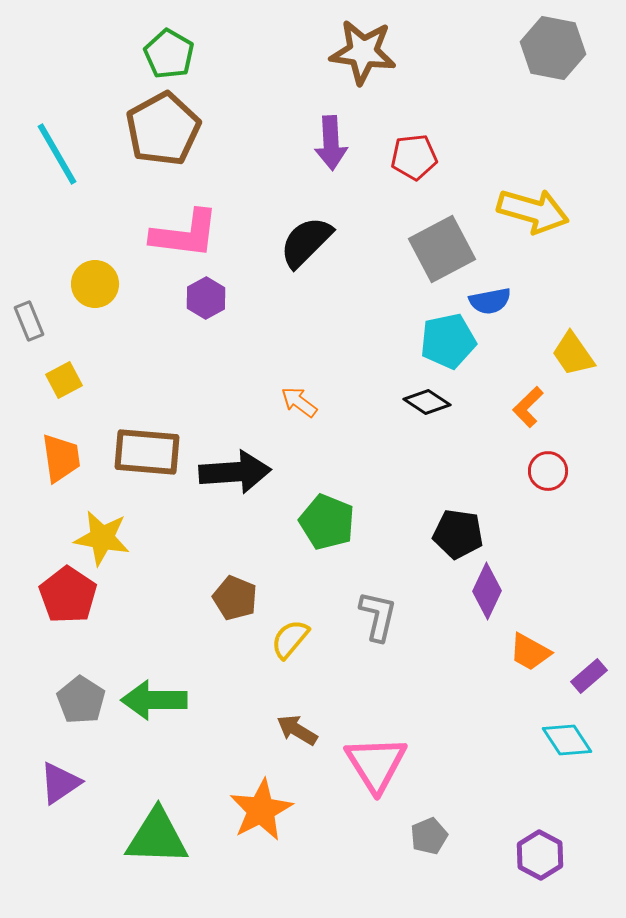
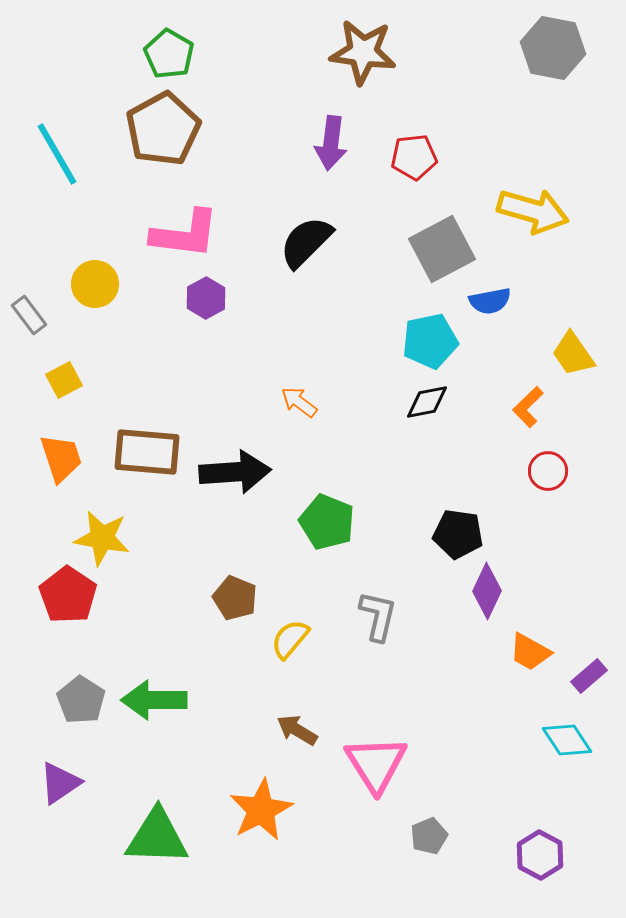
purple arrow at (331, 143): rotated 10 degrees clockwise
gray rectangle at (29, 321): moved 6 px up; rotated 15 degrees counterclockwise
cyan pentagon at (448, 341): moved 18 px left
black diamond at (427, 402): rotated 45 degrees counterclockwise
orange trapezoid at (61, 458): rotated 10 degrees counterclockwise
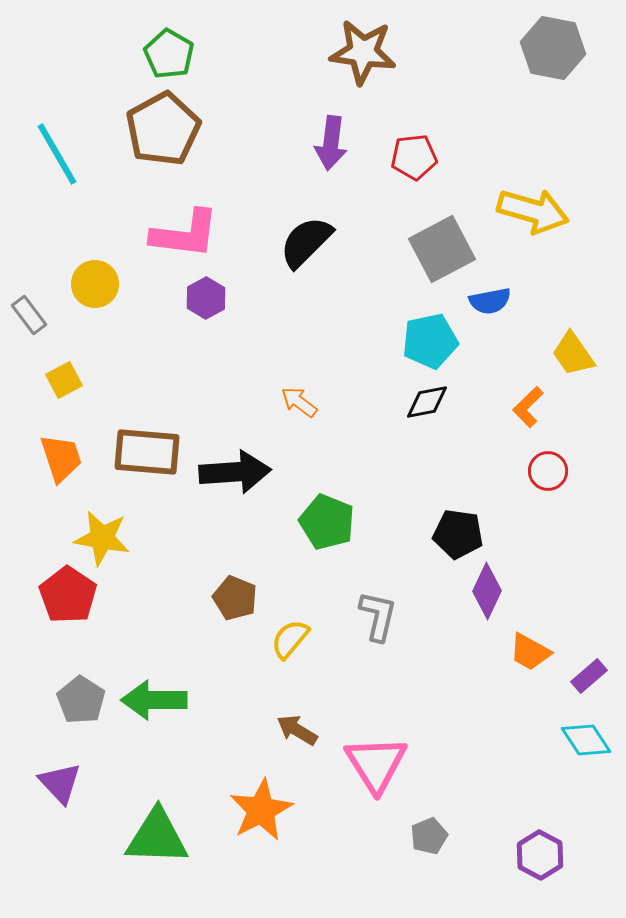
cyan diamond at (567, 740): moved 19 px right
purple triangle at (60, 783): rotated 39 degrees counterclockwise
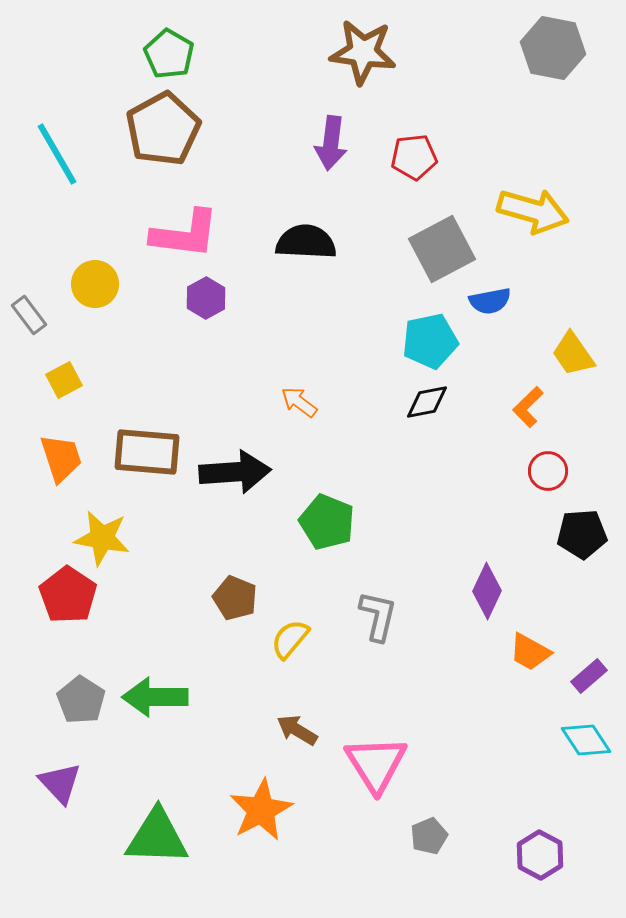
black semicircle at (306, 242): rotated 48 degrees clockwise
black pentagon at (458, 534): moved 124 px right; rotated 12 degrees counterclockwise
green arrow at (154, 700): moved 1 px right, 3 px up
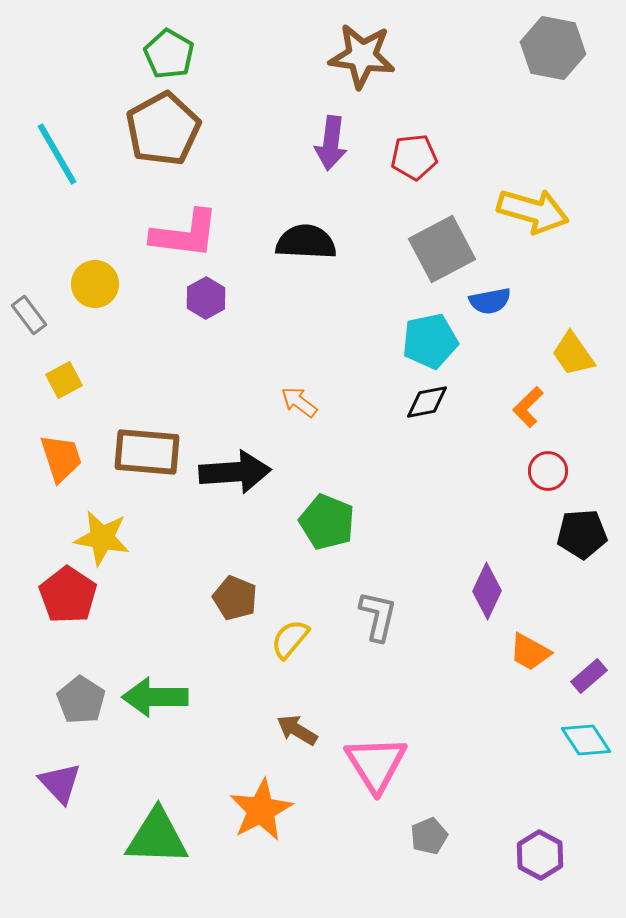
brown star at (363, 52): moved 1 px left, 4 px down
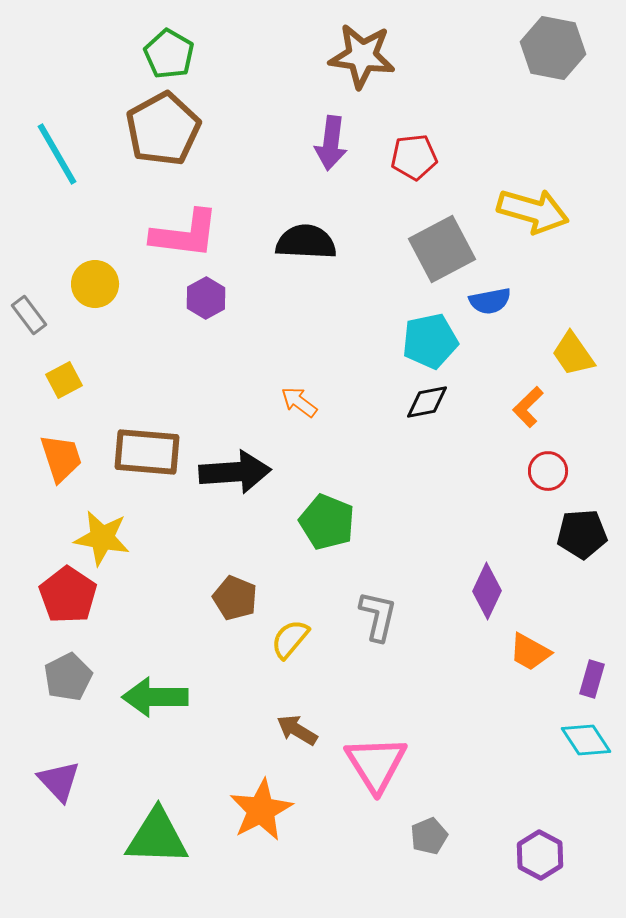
purple rectangle at (589, 676): moved 3 px right, 3 px down; rotated 33 degrees counterclockwise
gray pentagon at (81, 700): moved 13 px left, 23 px up; rotated 12 degrees clockwise
purple triangle at (60, 783): moved 1 px left, 2 px up
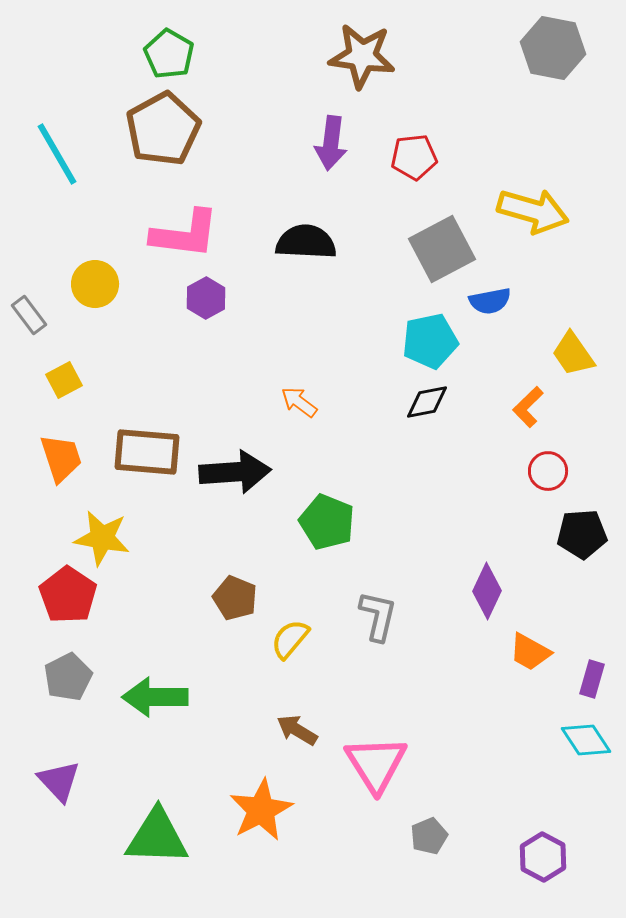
purple hexagon at (540, 855): moved 3 px right, 2 px down
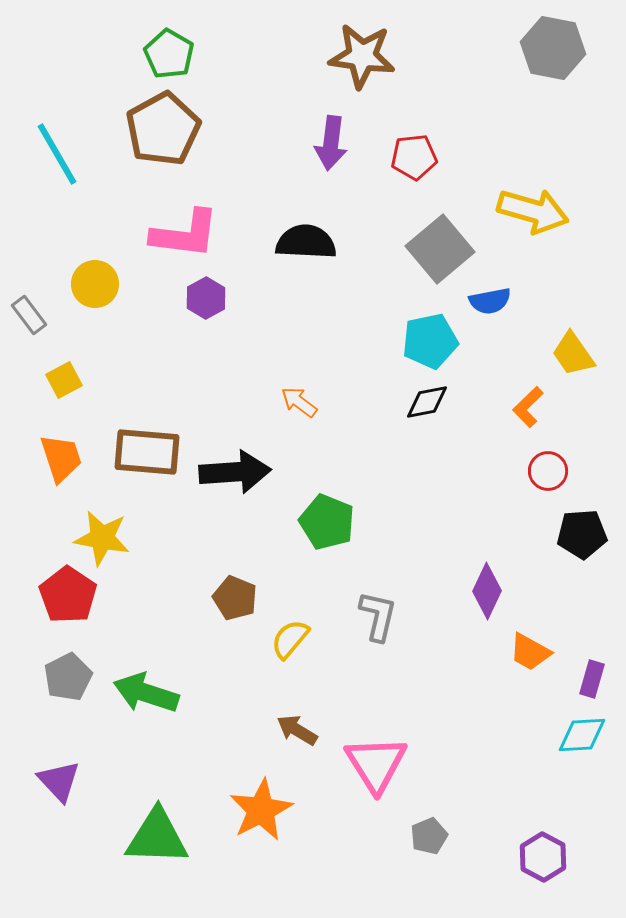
gray square at (442, 249): moved 2 px left; rotated 12 degrees counterclockwise
green arrow at (155, 697): moved 9 px left, 4 px up; rotated 18 degrees clockwise
cyan diamond at (586, 740): moved 4 px left, 5 px up; rotated 60 degrees counterclockwise
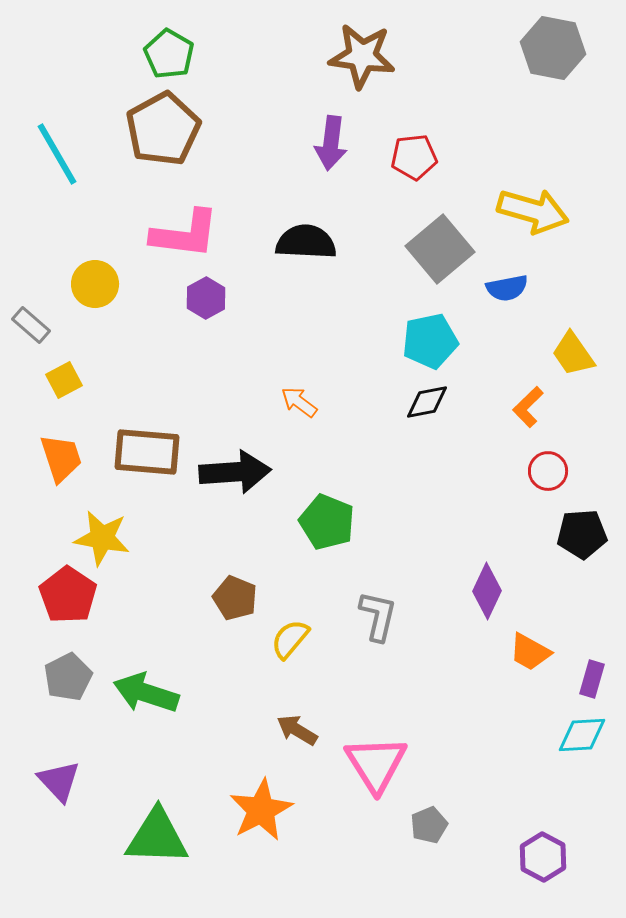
blue semicircle at (490, 301): moved 17 px right, 13 px up
gray rectangle at (29, 315): moved 2 px right, 10 px down; rotated 12 degrees counterclockwise
gray pentagon at (429, 836): moved 11 px up
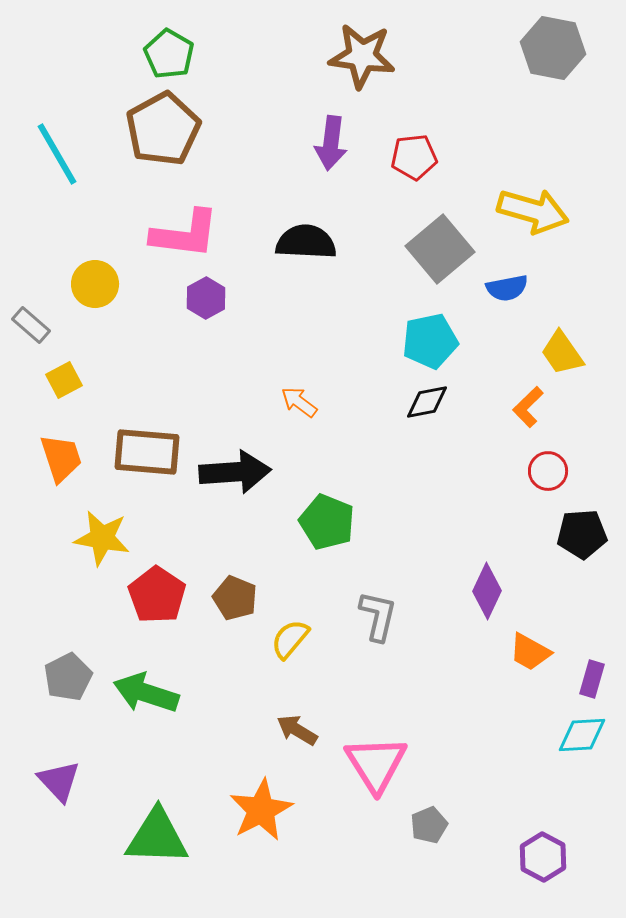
yellow trapezoid at (573, 354): moved 11 px left, 1 px up
red pentagon at (68, 595): moved 89 px right
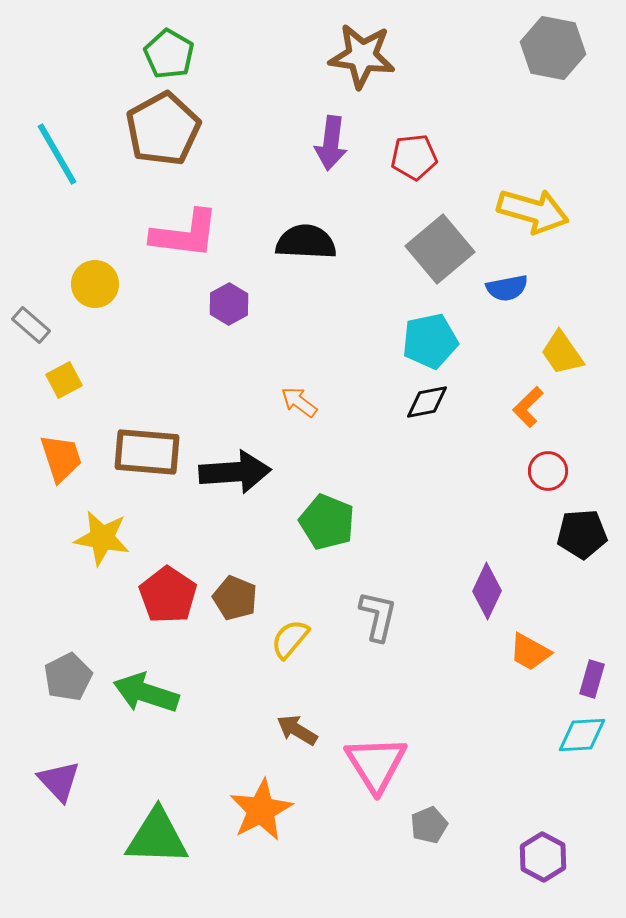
purple hexagon at (206, 298): moved 23 px right, 6 px down
red pentagon at (157, 595): moved 11 px right
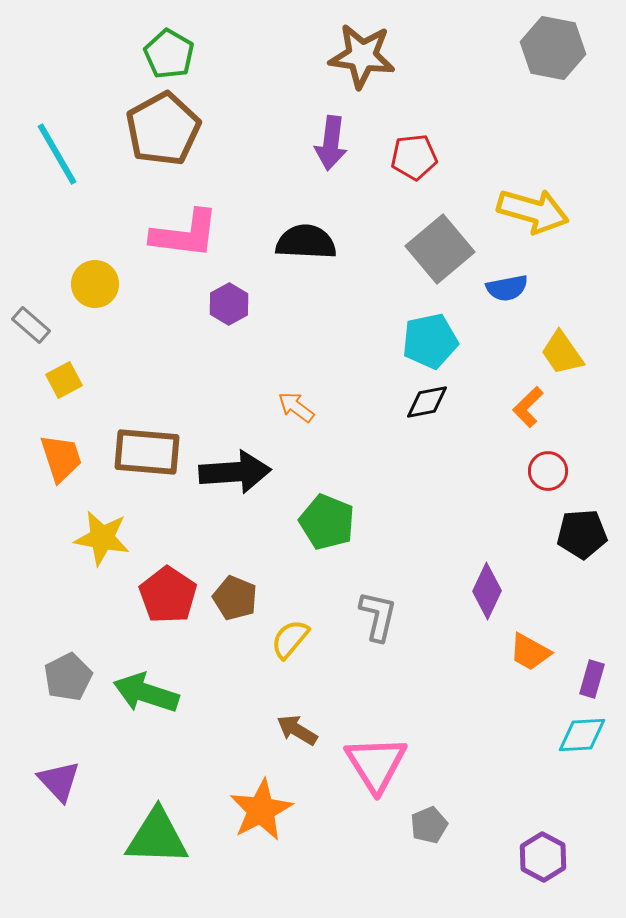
orange arrow at (299, 402): moved 3 px left, 5 px down
